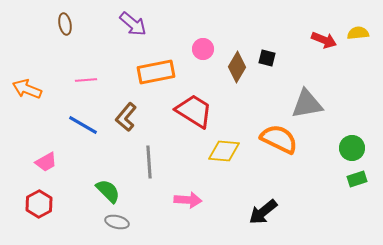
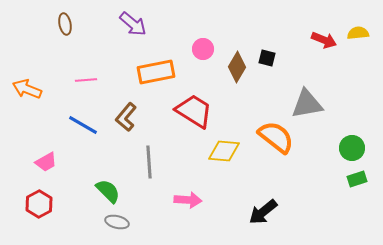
orange semicircle: moved 3 px left, 2 px up; rotated 12 degrees clockwise
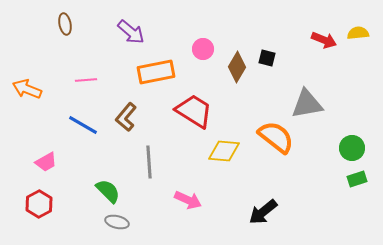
purple arrow: moved 2 px left, 8 px down
pink arrow: rotated 20 degrees clockwise
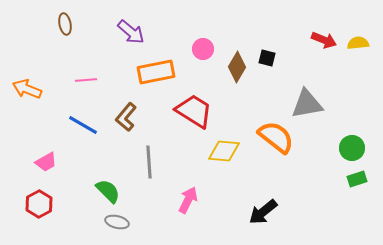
yellow semicircle: moved 10 px down
pink arrow: rotated 88 degrees counterclockwise
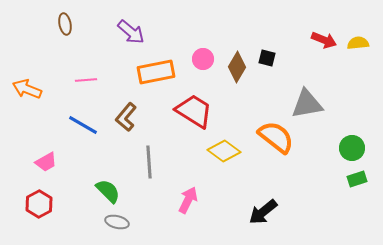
pink circle: moved 10 px down
yellow diamond: rotated 32 degrees clockwise
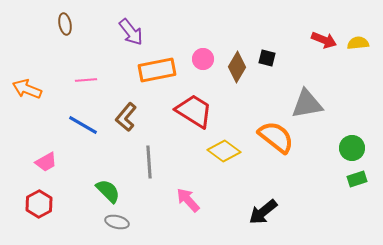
purple arrow: rotated 12 degrees clockwise
orange rectangle: moved 1 px right, 2 px up
pink arrow: rotated 68 degrees counterclockwise
